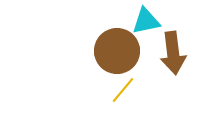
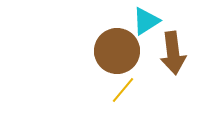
cyan triangle: rotated 20 degrees counterclockwise
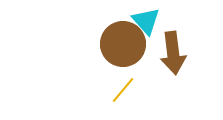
cyan triangle: rotated 40 degrees counterclockwise
brown circle: moved 6 px right, 7 px up
